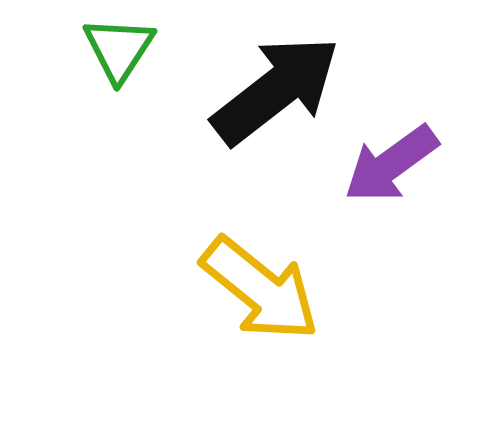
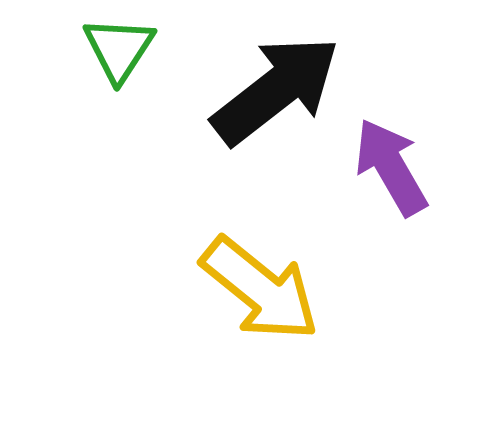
purple arrow: moved 3 px down; rotated 96 degrees clockwise
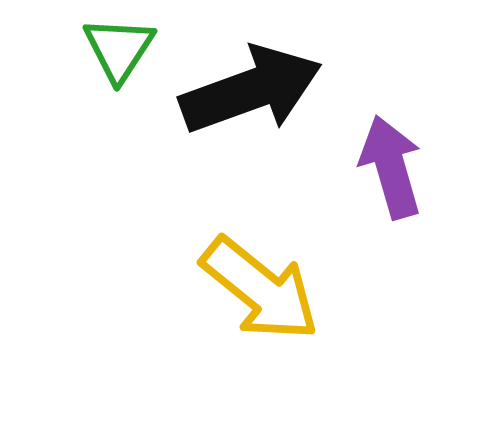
black arrow: moved 25 px left; rotated 18 degrees clockwise
purple arrow: rotated 14 degrees clockwise
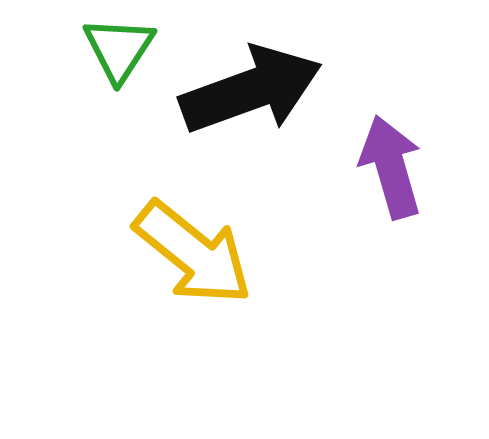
yellow arrow: moved 67 px left, 36 px up
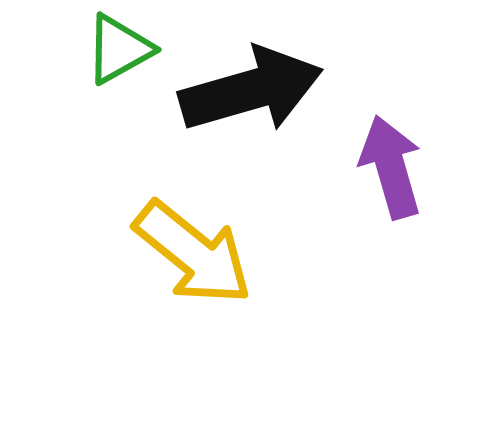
green triangle: rotated 28 degrees clockwise
black arrow: rotated 4 degrees clockwise
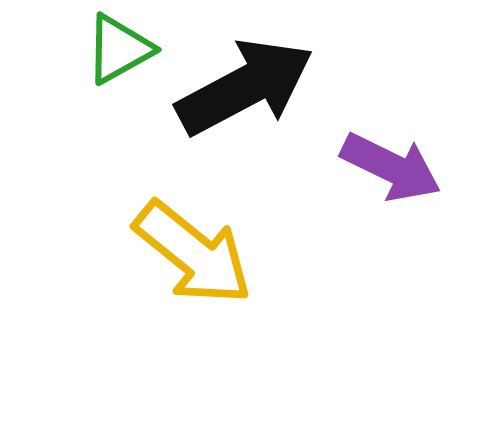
black arrow: moved 6 px left, 3 px up; rotated 12 degrees counterclockwise
purple arrow: rotated 132 degrees clockwise
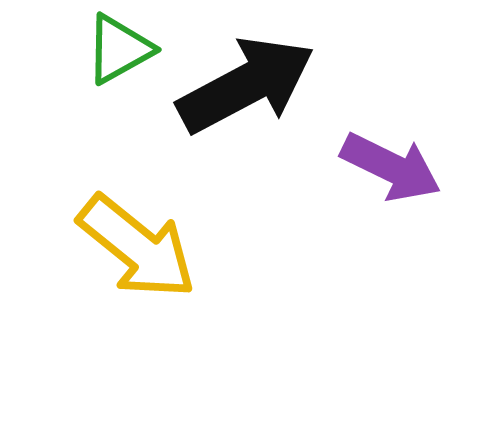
black arrow: moved 1 px right, 2 px up
yellow arrow: moved 56 px left, 6 px up
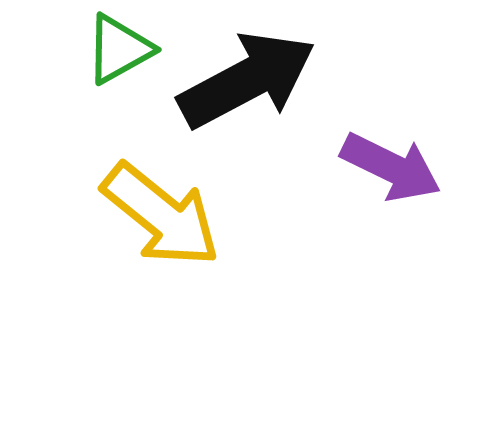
black arrow: moved 1 px right, 5 px up
yellow arrow: moved 24 px right, 32 px up
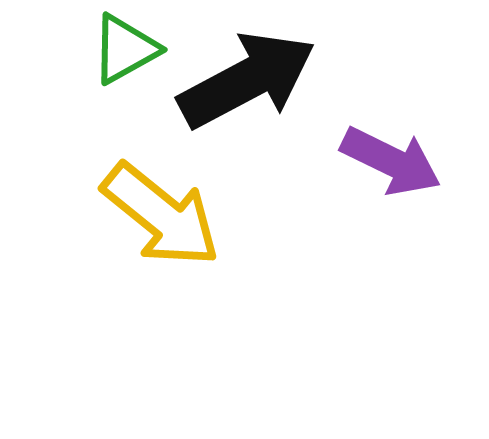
green triangle: moved 6 px right
purple arrow: moved 6 px up
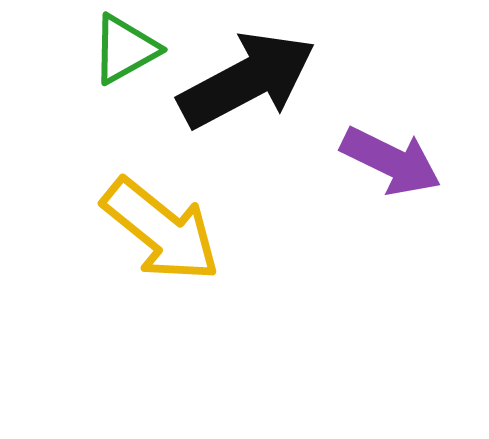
yellow arrow: moved 15 px down
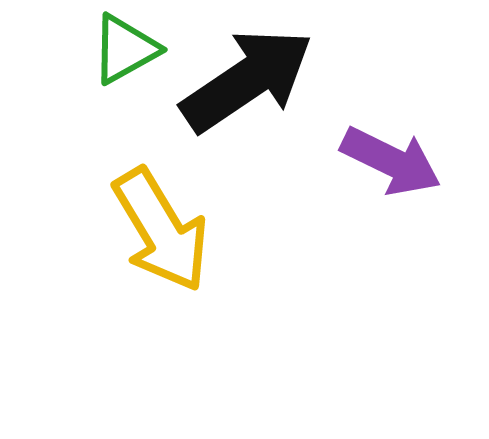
black arrow: rotated 6 degrees counterclockwise
yellow arrow: rotated 20 degrees clockwise
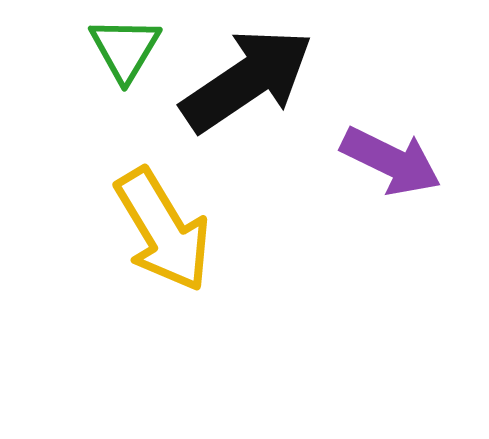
green triangle: rotated 30 degrees counterclockwise
yellow arrow: moved 2 px right
